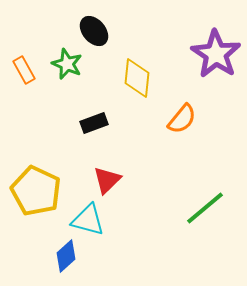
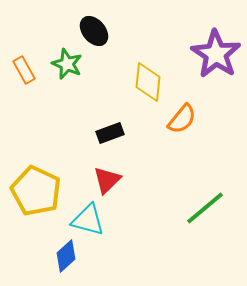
yellow diamond: moved 11 px right, 4 px down
black rectangle: moved 16 px right, 10 px down
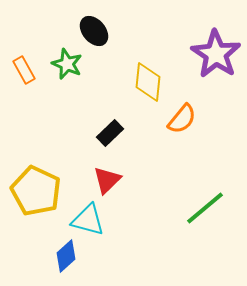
black rectangle: rotated 24 degrees counterclockwise
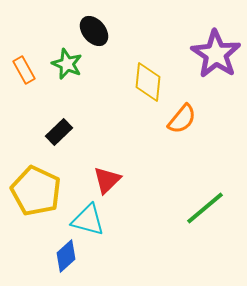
black rectangle: moved 51 px left, 1 px up
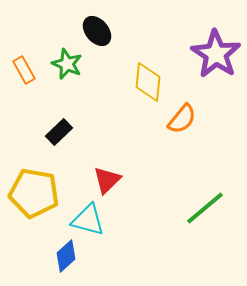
black ellipse: moved 3 px right
yellow pentagon: moved 2 px left, 2 px down; rotated 15 degrees counterclockwise
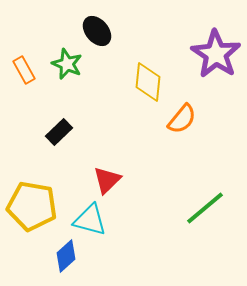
yellow pentagon: moved 2 px left, 13 px down
cyan triangle: moved 2 px right
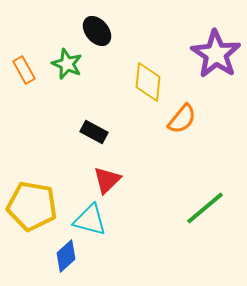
black rectangle: moved 35 px right; rotated 72 degrees clockwise
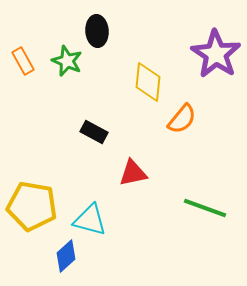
black ellipse: rotated 36 degrees clockwise
green star: moved 3 px up
orange rectangle: moved 1 px left, 9 px up
red triangle: moved 26 px right, 7 px up; rotated 32 degrees clockwise
green line: rotated 60 degrees clockwise
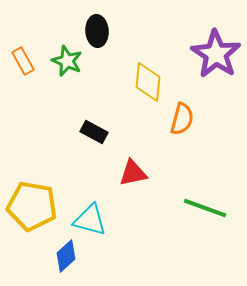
orange semicircle: rotated 24 degrees counterclockwise
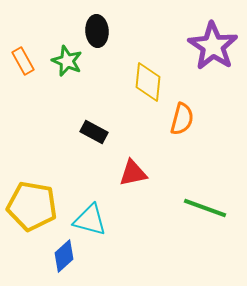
purple star: moved 3 px left, 8 px up
blue diamond: moved 2 px left
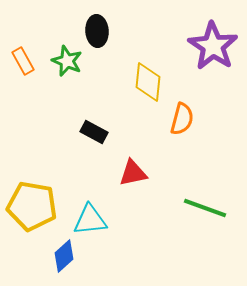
cyan triangle: rotated 21 degrees counterclockwise
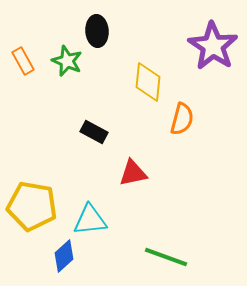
green line: moved 39 px left, 49 px down
